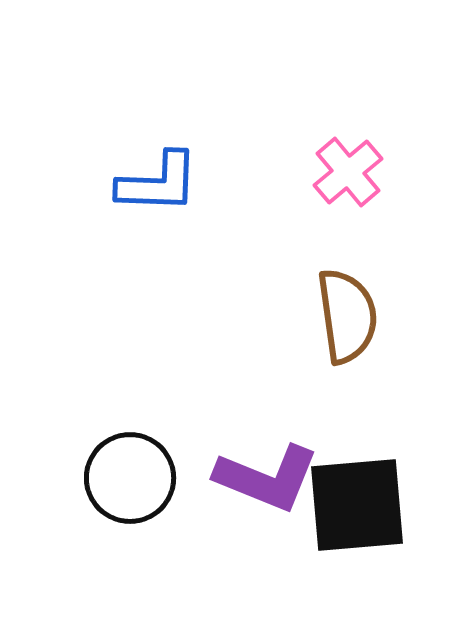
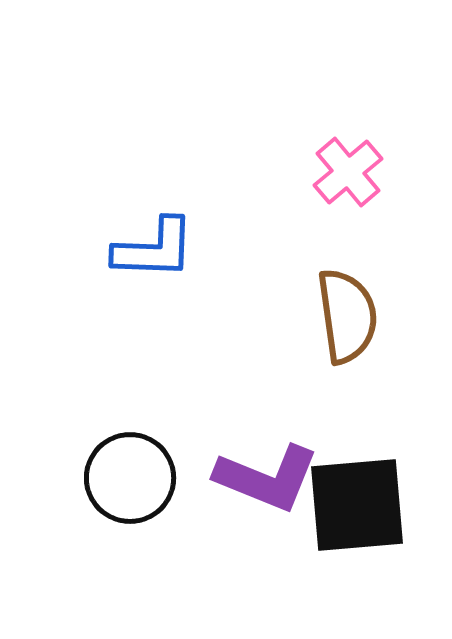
blue L-shape: moved 4 px left, 66 px down
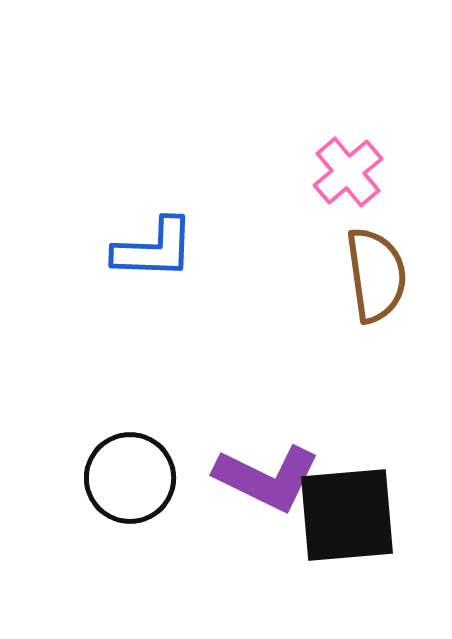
brown semicircle: moved 29 px right, 41 px up
purple L-shape: rotated 4 degrees clockwise
black square: moved 10 px left, 10 px down
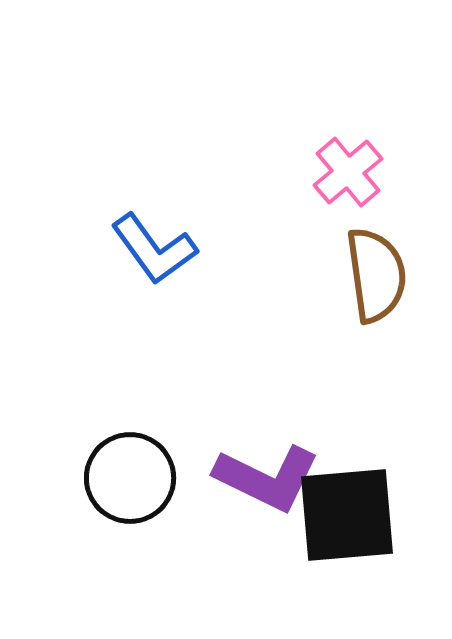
blue L-shape: rotated 52 degrees clockwise
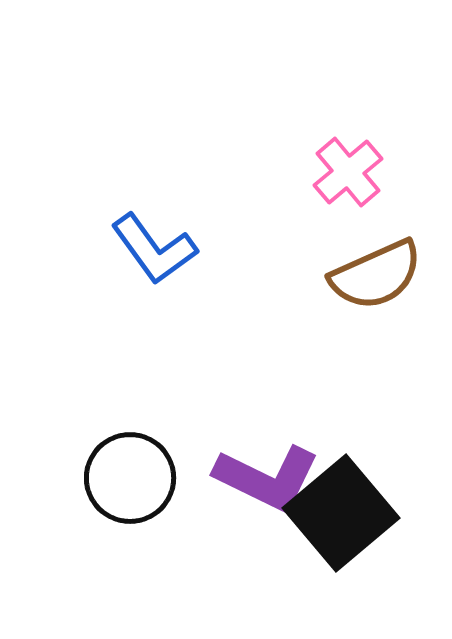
brown semicircle: rotated 74 degrees clockwise
black square: moved 6 px left, 2 px up; rotated 35 degrees counterclockwise
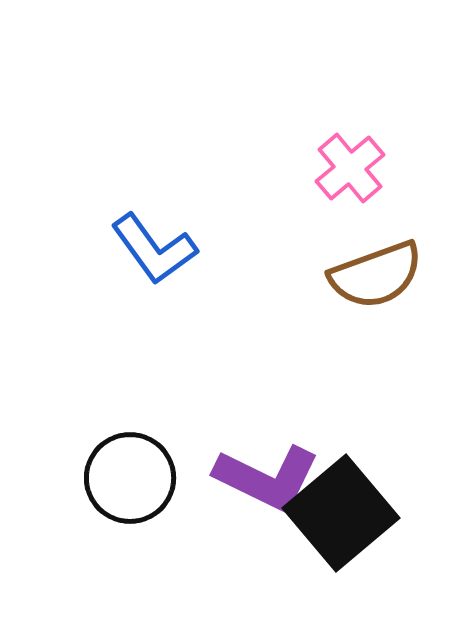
pink cross: moved 2 px right, 4 px up
brown semicircle: rotated 4 degrees clockwise
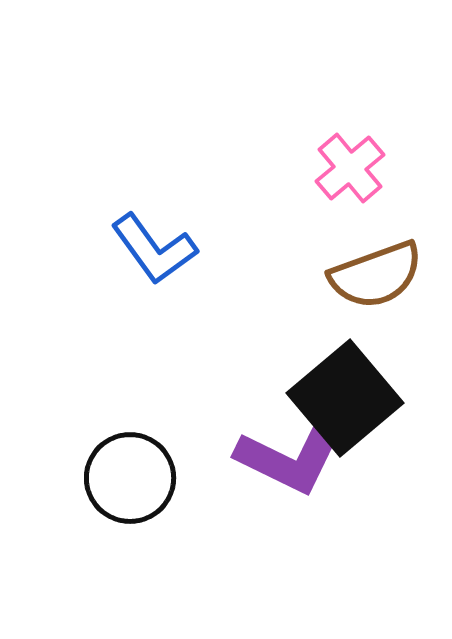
purple L-shape: moved 21 px right, 18 px up
black square: moved 4 px right, 115 px up
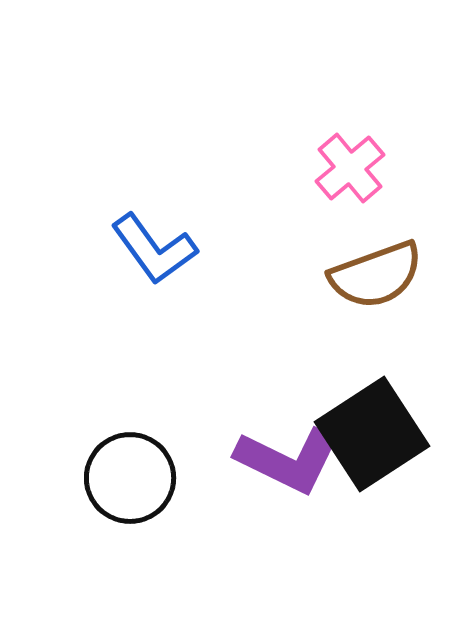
black square: moved 27 px right, 36 px down; rotated 7 degrees clockwise
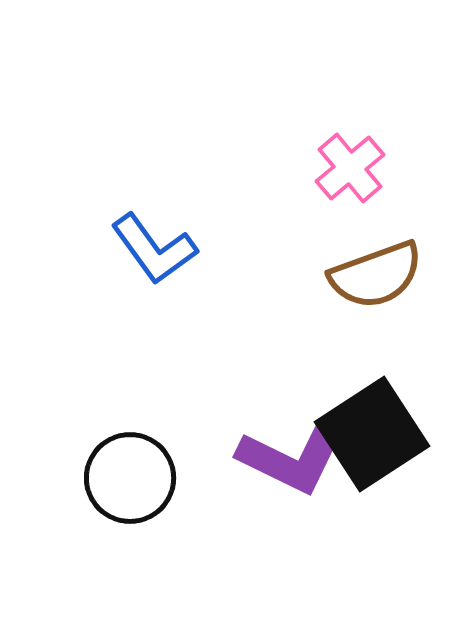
purple L-shape: moved 2 px right
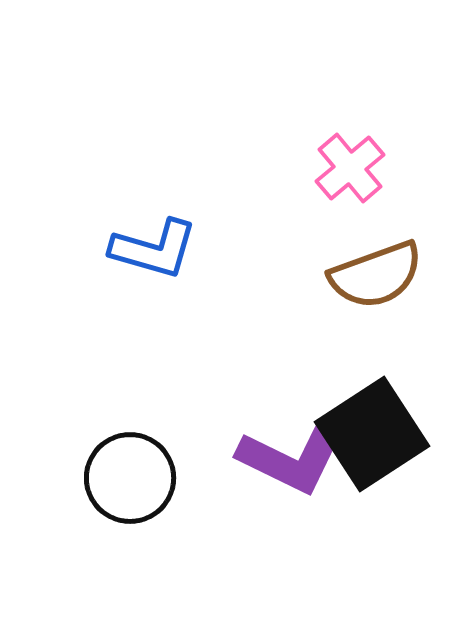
blue L-shape: rotated 38 degrees counterclockwise
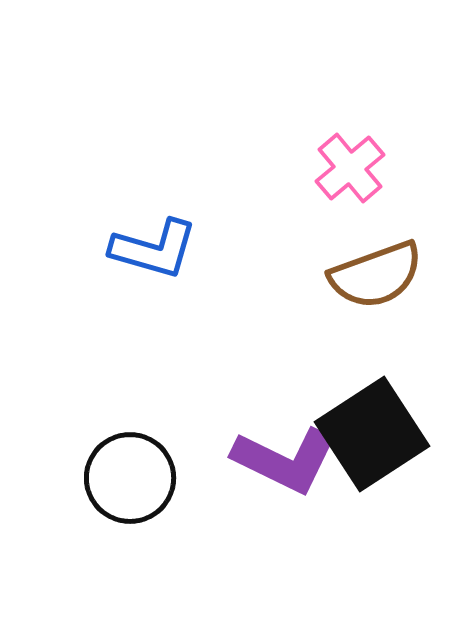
purple L-shape: moved 5 px left
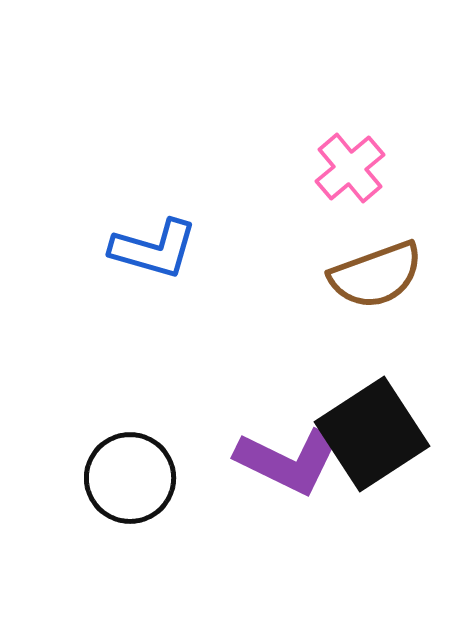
purple L-shape: moved 3 px right, 1 px down
